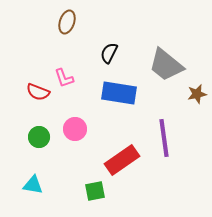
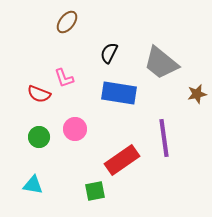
brown ellipse: rotated 20 degrees clockwise
gray trapezoid: moved 5 px left, 2 px up
red semicircle: moved 1 px right, 2 px down
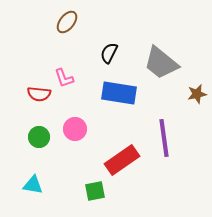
red semicircle: rotated 15 degrees counterclockwise
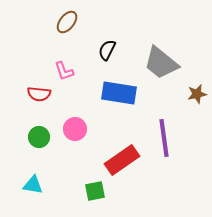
black semicircle: moved 2 px left, 3 px up
pink L-shape: moved 7 px up
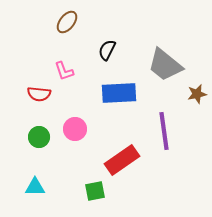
gray trapezoid: moved 4 px right, 2 px down
blue rectangle: rotated 12 degrees counterclockwise
purple line: moved 7 px up
cyan triangle: moved 2 px right, 2 px down; rotated 10 degrees counterclockwise
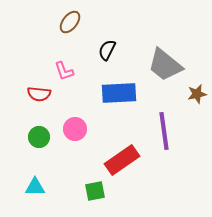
brown ellipse: moved 3 px right
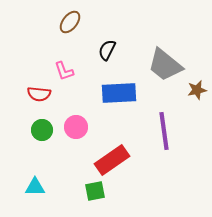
brown star: moved 4 px up
pink circle: moved 1 px right, 2 px up
green circle: moved 3 px right, 7 px up
red rectangle: moved 10 px left
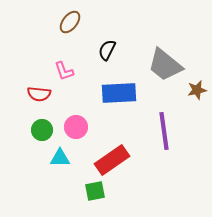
cyan triangle: moved 25 px right, 29 px up
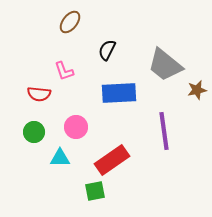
green circle: moved 8 px left, 2 px down
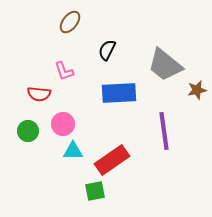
pink circle: moved 13 px left, 3 px up
green circle: moved 6 px left, 1 px up
cyan triangle: moved 13 px right, 7 px up
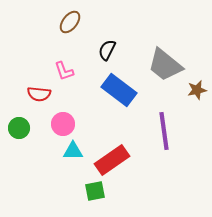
blue rectangle: moved 3 px up; rotated 40 degrees clockwise
green circle: moved 9 px left, 3 px up
